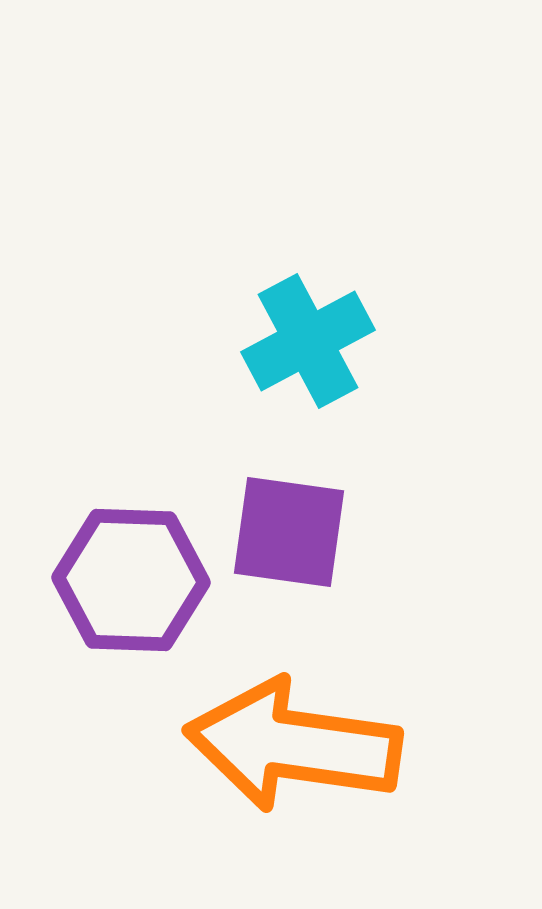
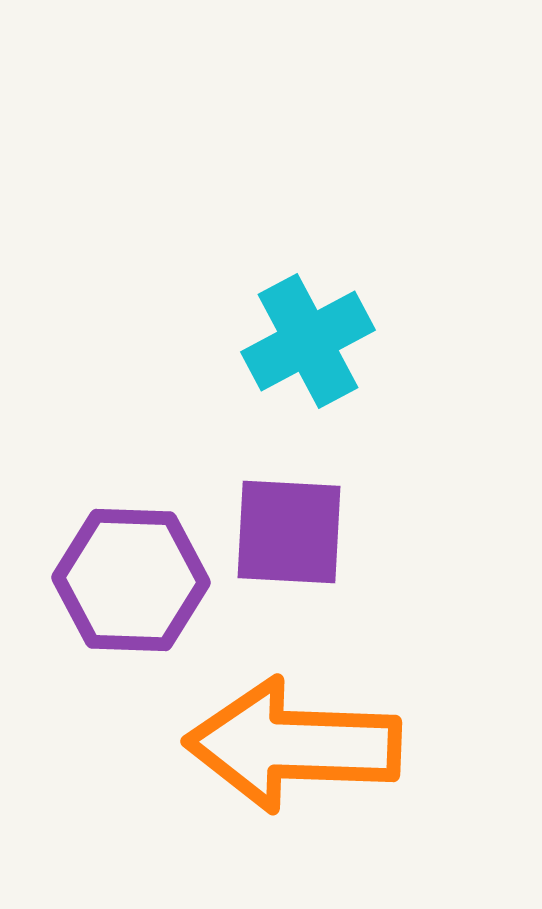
purple square: rotated 5 degrees counterclockwise
orange arrow: rotated 6 degrees counterclockwise
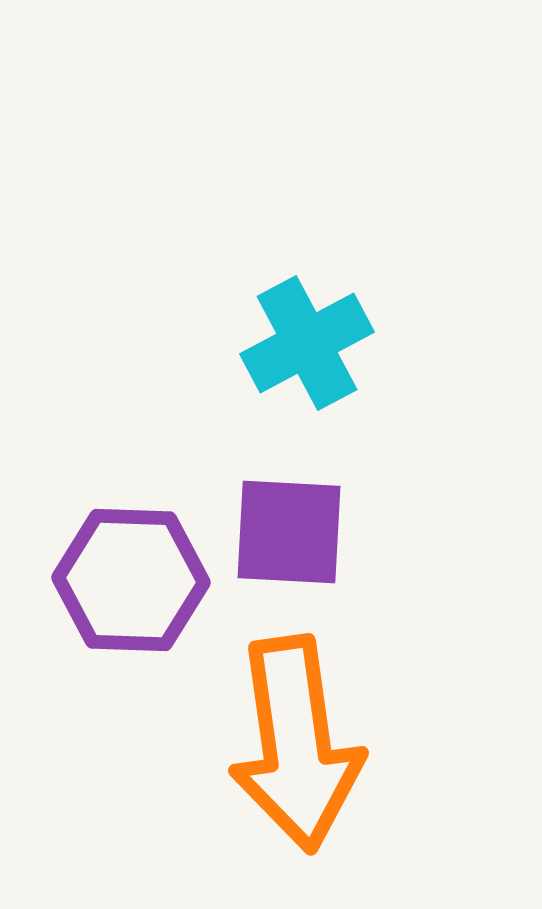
cyan cross: moved 1 px left, 2 px down
orange arrow: moved 3 px right, 1 px up; rotated 100 degrees counterclockwise
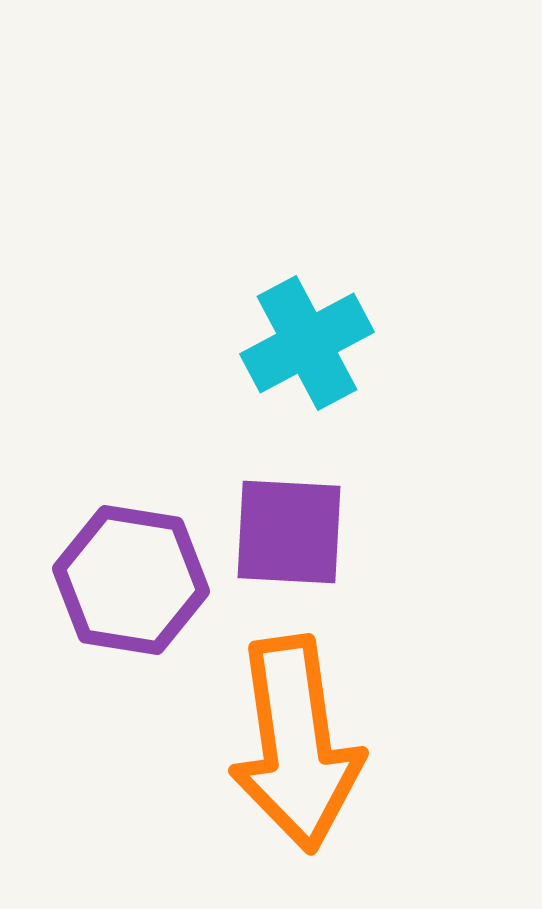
purple hexagon: rotated 7 degrees clockwise
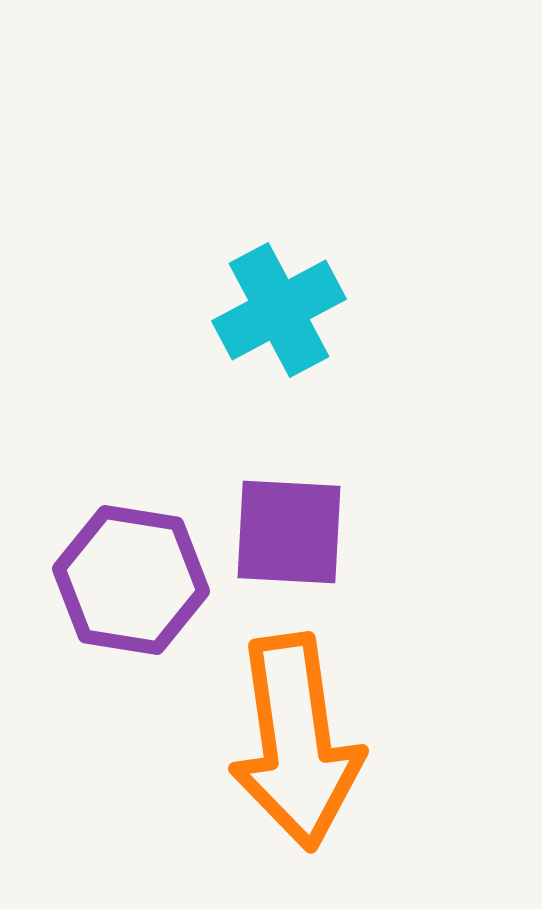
cyan cross: moved 28 px left, 33 px up
orange arrow: moved 2 px up
